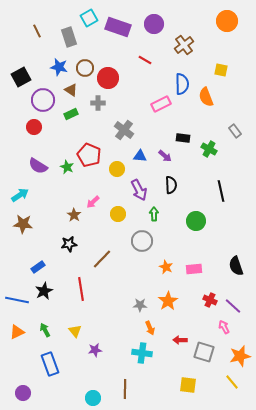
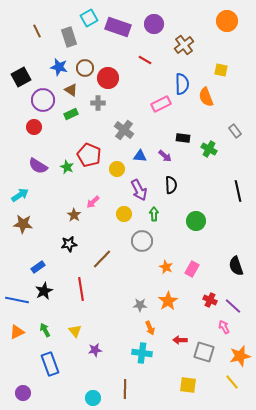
black line at (221, 191): moved 17 px right
yellow circle at (118, 214): moved 6 px right
pink rectangle at (194, 269): moved 2 px left; rotated 56 degrees counterclockwise
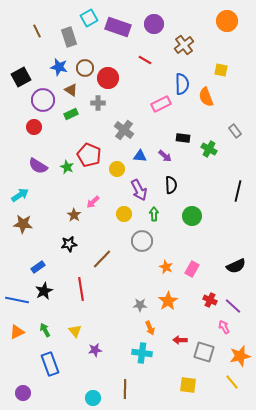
black line at (238, 191): rotated 25 degrees clockwise
green circle at (196, 221): moved 4 px left, 5 px up
black semicircle at (236, 266): rotated 96 degrees counterclockwise
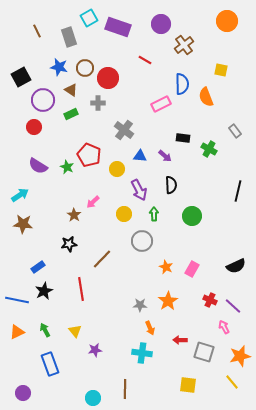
purple circle at (154, 24): moved 7 px right
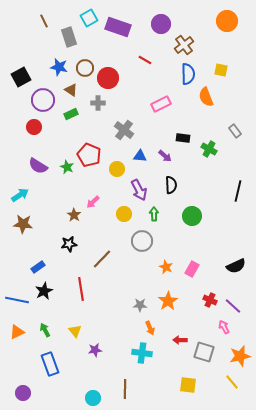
brown line at (37, 31): moved 7 px right, 10 px up
blue semicircle at (182, 84): moved 6 px right, 10 px up
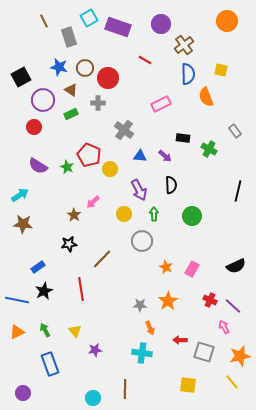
yellow circle at (117, 169): moved 7 px left
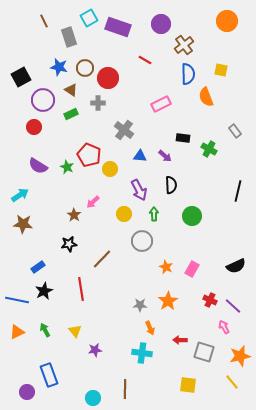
blue rectangle at (50, 364): moved 1 px left, 11 px down
purple circle at (23, 393): moved 4 px right, 1 px up
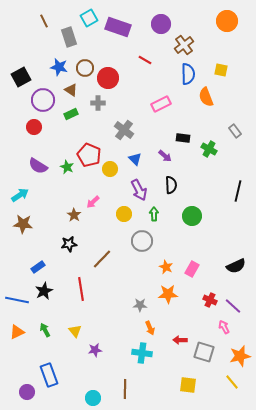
blue triangle at (140, 156): moved 5 px left, 3 px down; rotated 40 degrees clockwise
orange star at (168, 301): moved 7 px up; rotated 30 degrees clockwise
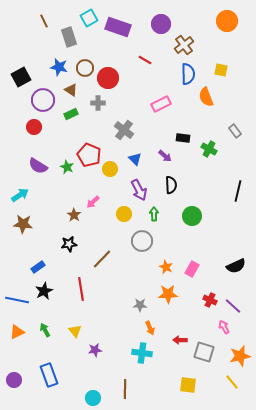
purple circle at (27, 392): moved 13 px left, 12 px up
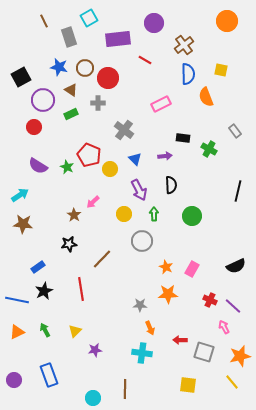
purple circle at (161, 24): moved 7 px left, 1 px up
purple rectangle at (118, 27): moved 12 px down; rotated 25 degrees counterclockwise
purple arrow at (165, 156): rotated 48 degrees counterclockwise
yellow triangle at (75, 331): rotated 24 degrees clockwise
